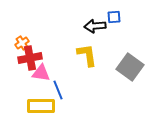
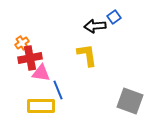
blue square: rotated 32 degrees counterclockwise
gray square: moved 34 px down; rotated 16 degrees counterclockwise
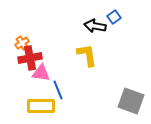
black arrow: rotated 15 degrees clockwise
gray square: moved 1 px right
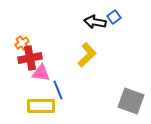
black arrow: moved 4 px up
yellow L-shape: rotated 55 degrees clockwise
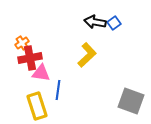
blue square: moved 6 px down
blue line: rotated 30 degrees clockwise
yellow rectangle: moved 4 px left; rotated 72 degrees clockwise
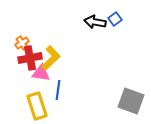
blue square: moved 1 px right, 4 px up
yellow L-shape: moved 36 px left, 3 px down
